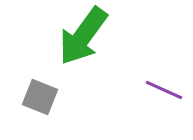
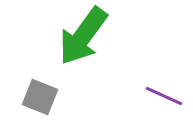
purple line: moved 6 px down
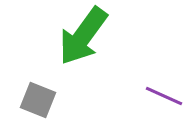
gray square: moved 2 px left, 3 px down
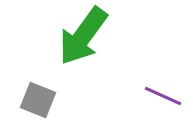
purple line: moved 1 px left
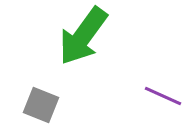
gray square: moved 3 px right, 5 px down
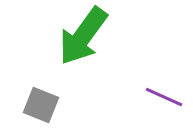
purple line: moved 1 px right, 1 px down
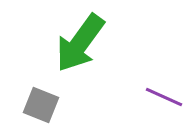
green arrow: moved 3 px left, 7 px down
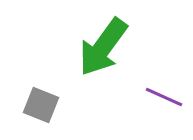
green arrow: moved 23 px right, 4 px down
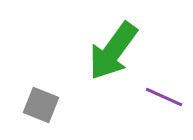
green arrow: moved 10 px right, 4 px down
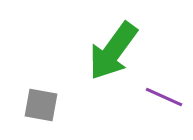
gray square: rotated 12 degrees counterclockwise
